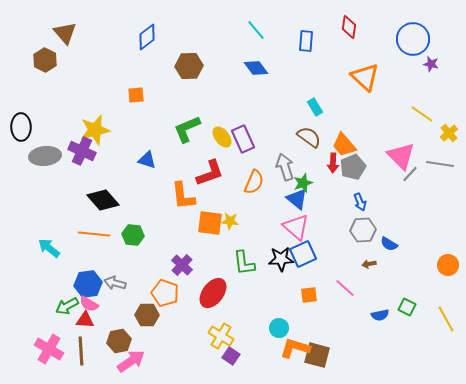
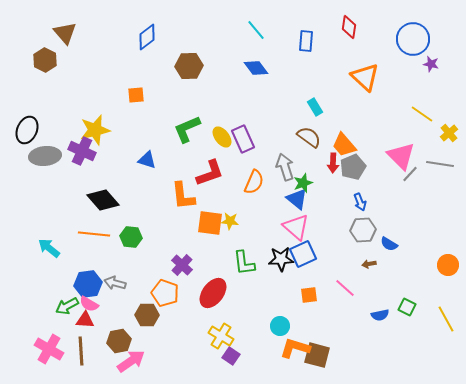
black ellipse at (21, 127): moved 6 px right, 3 px down; rotated 24 degrees clockwise
green hexagon at (133, 235): moved 2 px left, 2 px down
cyan circle at (279, 328): moved 1 px right, 2 px up
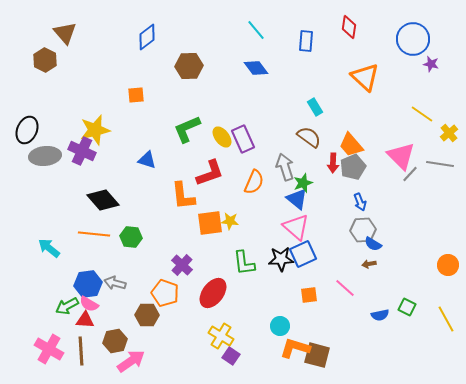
orange trapezoid at (344, 145): moved 7 px right
orange square at (210, 223): rotated 16 degrees counterclockwise
blue semicircle at (389, 244): moved 16 px left
brown hexagon at (119, 341): moved 4 px left
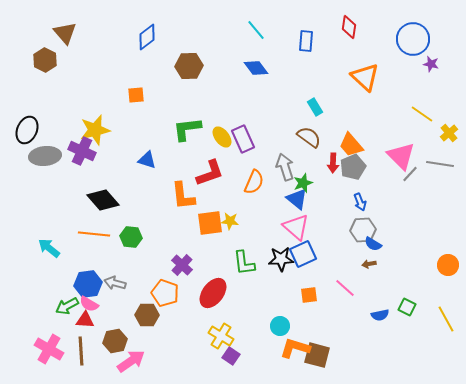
green L-shape at (187, 129): rotated 16 degrees clockwise
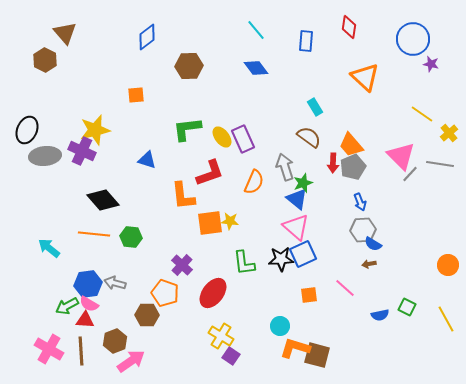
brown hexagon at (115, 341): rotated 10 degrees counterclockwise
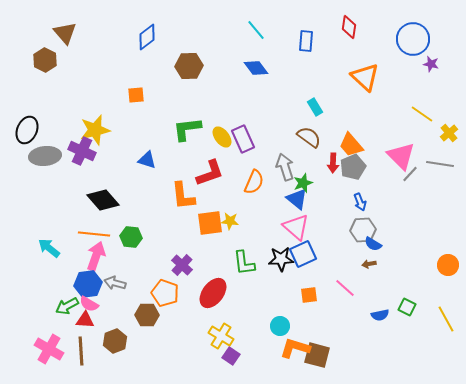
pink arrow at (131, 361): moved 35 px left, 105 px up; rotated 36 degrees counterclockwise
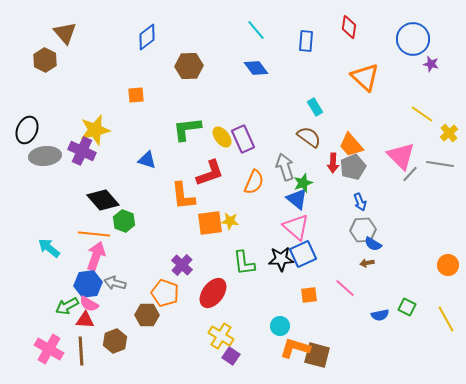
green hexagon at (131, 237): moved 7 px left, 16 px up; rotated 15 degrees clockwise
brown arrow at (369, 264): moved 2 px left, 1 px up
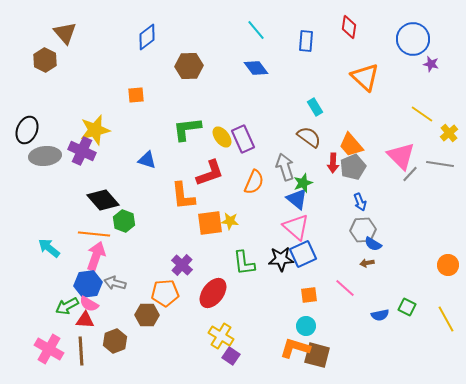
orange pentagon at (165, 293): rotated 24 degrees counterclockwise
cyan circle at (280, 326): moved 26 px right
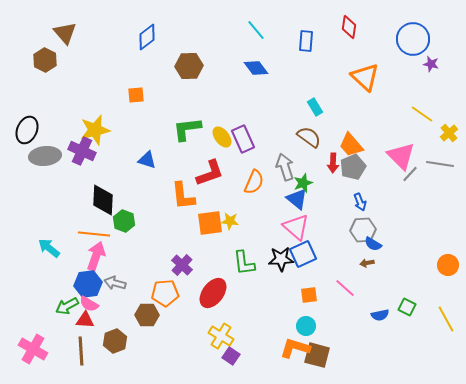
black diamond at (103, 200): rotated 44 degrees clockwise
pink cross at (49, 349): moved 16 px left
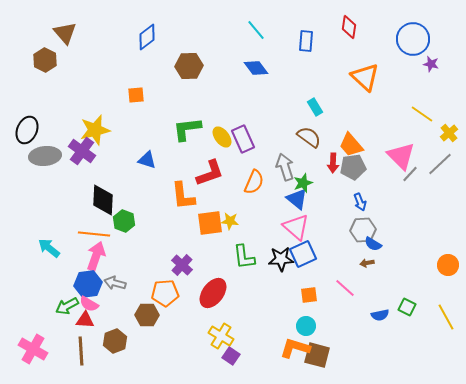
purple cross at (82, 151): rotated 12 degrees clockwise
gray line at (440, 164): rotated 52 degrees counterclockwise
gray pentagon at (353, 167): rotated 15 degrees clockwise
green L-shape at (244, 263): moved 6 px up
yellow line at (446, 319): moved 2 px up
